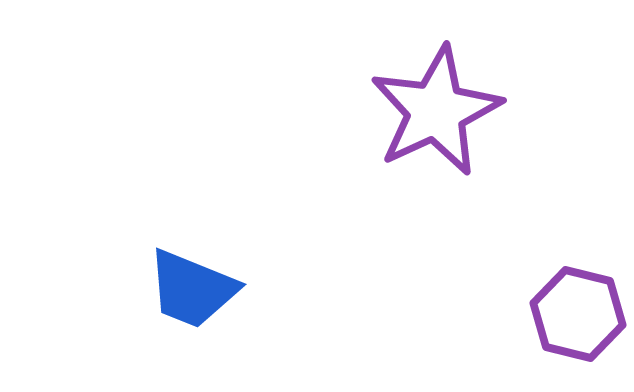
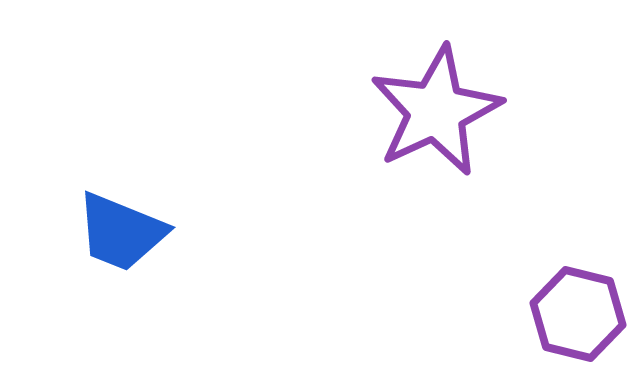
blue trapezoid: moved 71 px left, 57 px up
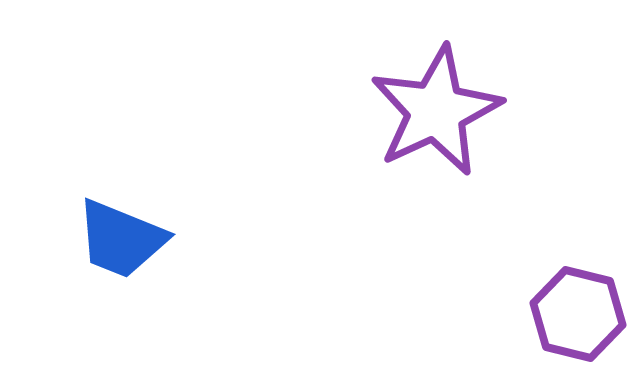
blue trapezoid: moved 7 px down
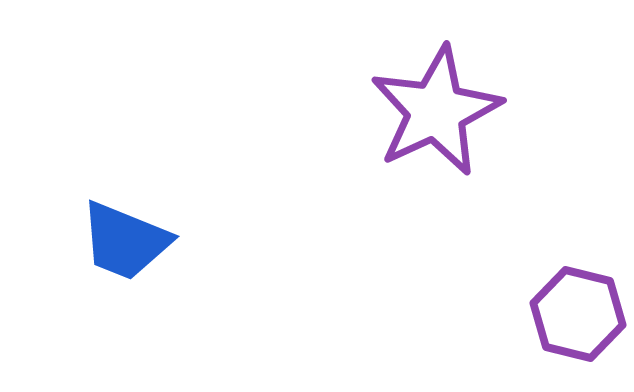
blue trapezoid: moved 4 px right, 2 px down
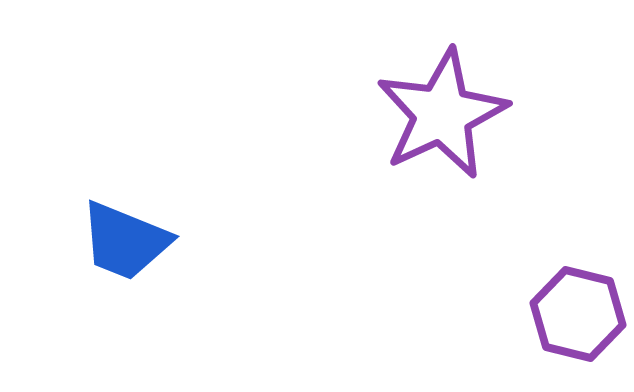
purple star: moved 6 px right, 3 px down
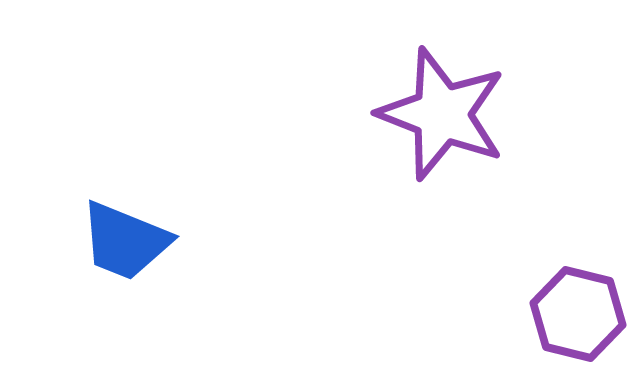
purple star: rotated 26 degrees counterclockwise
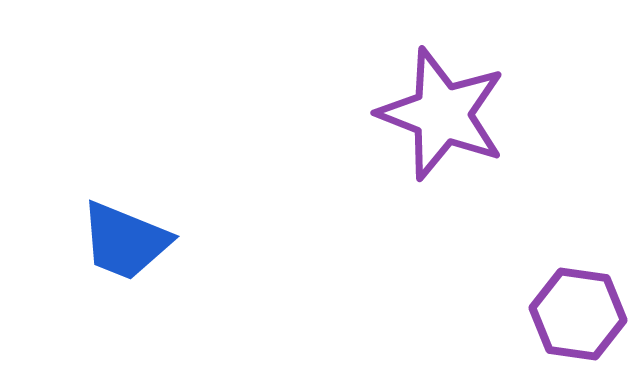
purple hexagon: rotated 6 degrees counterclockwise
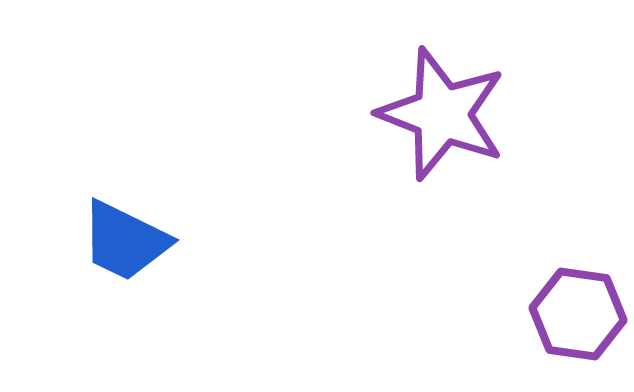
blue trapezoid: rotated 4 degrees clockwise
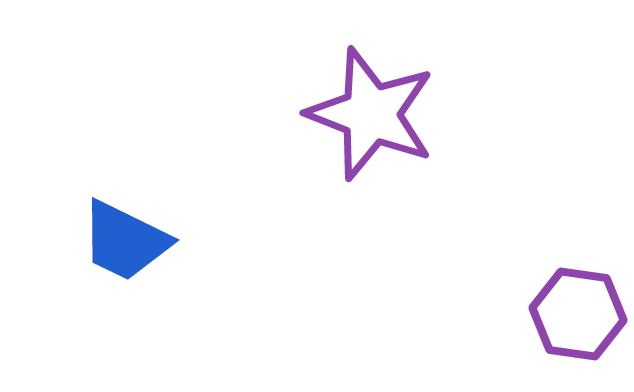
purple star: moved 71 px left
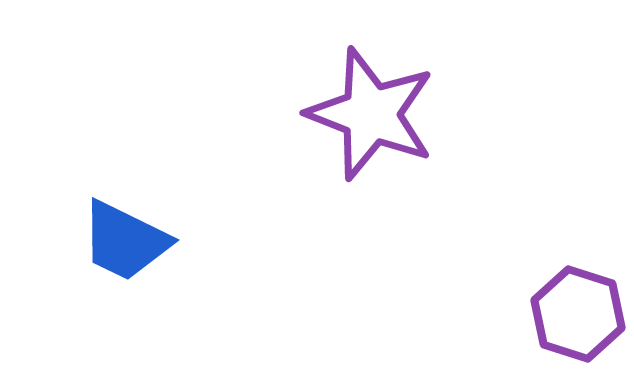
purple hexagon: rotated 10 degrees clockwise
